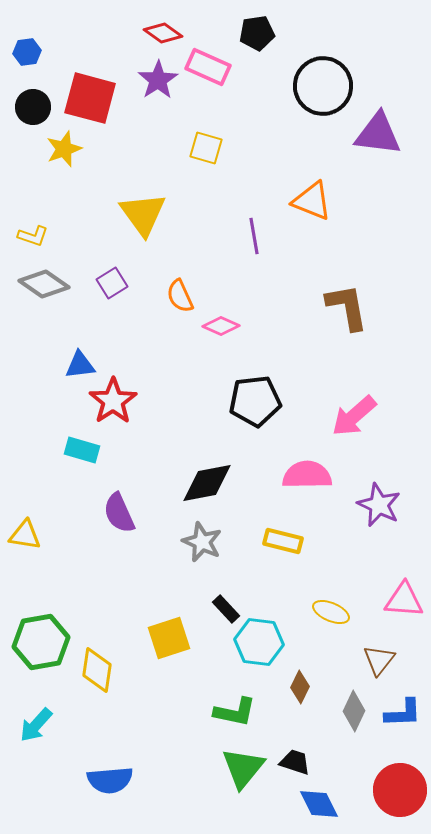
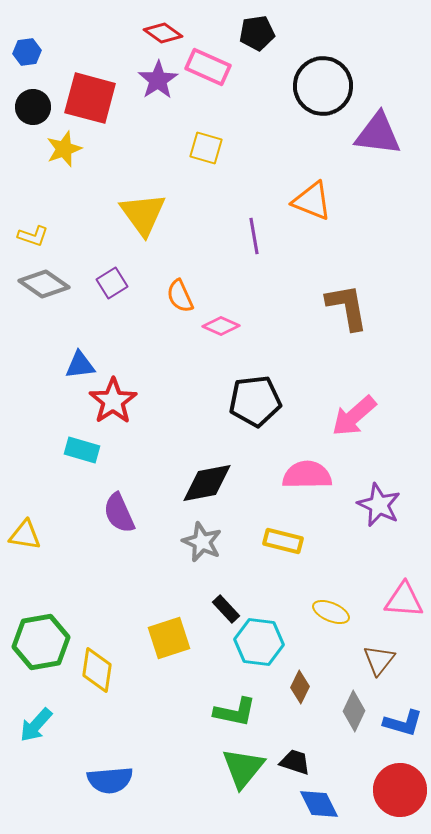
blue L-shape at (403, 713): moved 10 px down; rotated 18 degrees clockwise
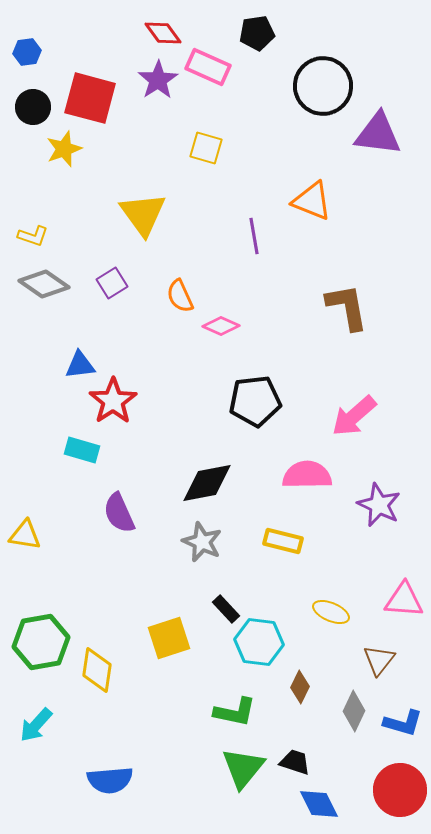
red diamond at (163, 33): rotated 18 degrees clockwise
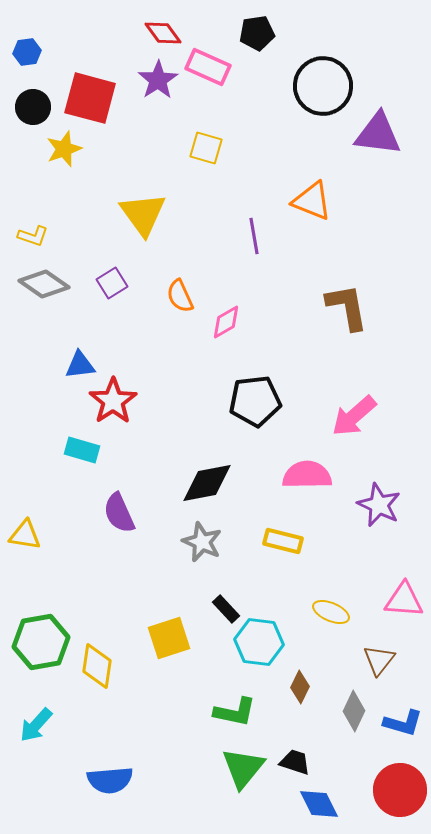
pink diamond at (221, 326): moved 5 px right, 4 px up; rotated 54 degrees counterclockwise
yellow diamond at (97, 670): moved 4 px up
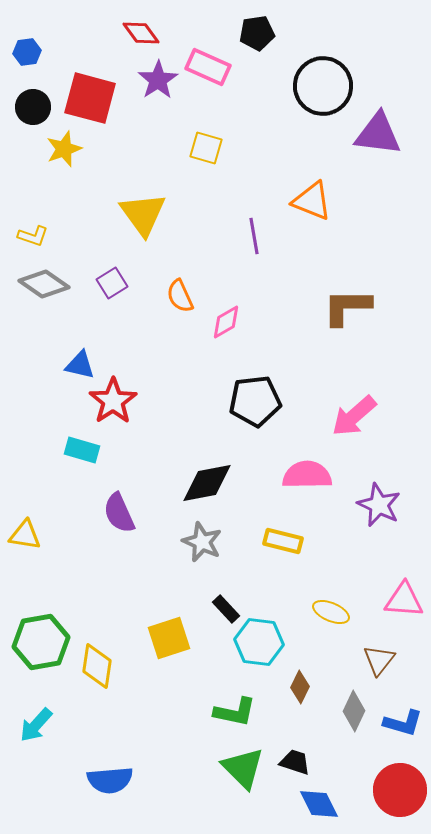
red diamond at (163, 33): moved 22 px left
brown L-shape at (347, 307): rotated 80 degrees counterclockwise
blue triangle at (80, 365): rotated 20 degrees clockwise
green triangle at (243, 768): rotated 24 degrees counterclockwise
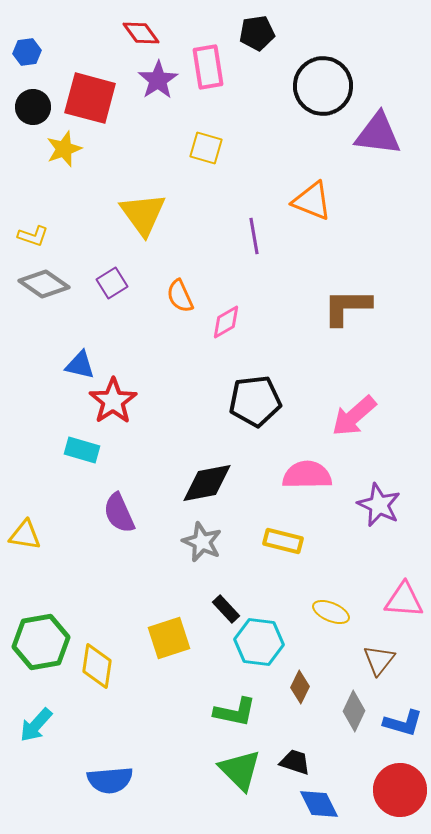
pink rectangle at (208, 67): rotated 57 degrees clockwise
green triangle at (243, 768): moved 3 px left, 2 px down
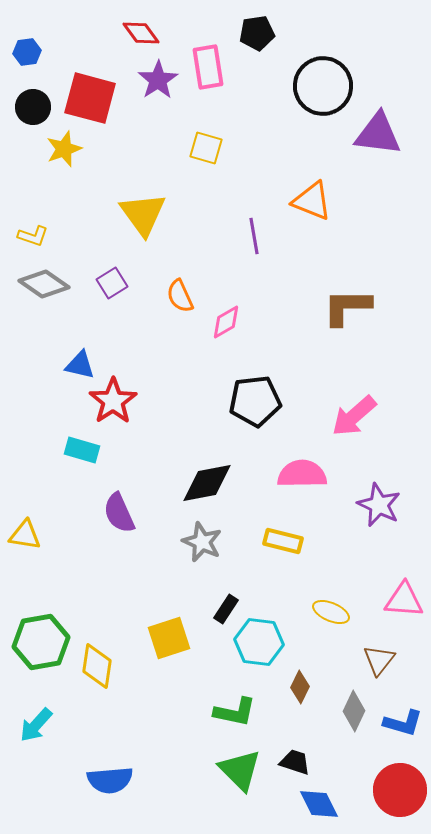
pink semicircle at (307, 475): moved 5 px left, 1 px up
black rectangle at (226, 609): rotated 76 degrees clockwise
